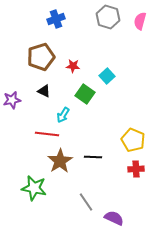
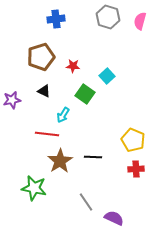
blue cross: rotated 12 degrees clockwise
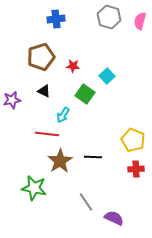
gray hexagon: moved 1 px right
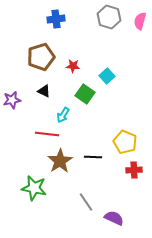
yellow pentagon: moved 8 px left, 2 px down
red cross: moved 2 px left, 1 px down
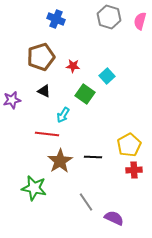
blue cross: rotated 30 degrees clockwise
yellow pentagon: moved 4 px right, 3 px down; rotated 20 degrees clockwise
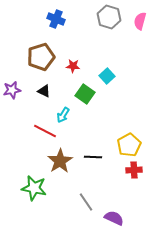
purple star: moved 10 px up
red line: moved 2 px left, 3 px up; rotated 20 degrees clockwise
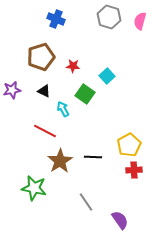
cyan arrow: moved 6 px up; rotated 119 degrees clockwise
purple semicircle: moved 6 px right, 2 px down; rotated 30 degrees clockwise
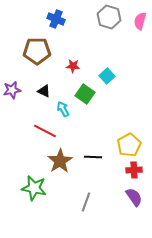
brown pentagon: moved 4 px left, 6 px up; rotated 16 degrees clockwise
gray line: rotated 54 degrees clockwise
purple semicircle: moved 14 px right, 23 px up
